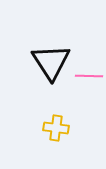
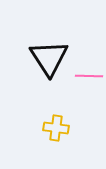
black triangle: moved 2 px left, 4 px up
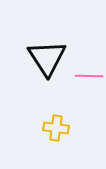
black triangle: moved 2 px left
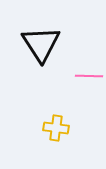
black triangle: moved 6 px left, 14 px up
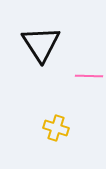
yellow cross: rotated 10 degrees clockwise
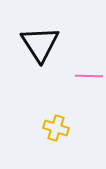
black triangle: moved 1 px left
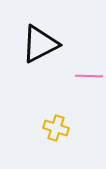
black triangle: rotated 36 degrees clockwise
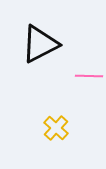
yellow cross: rotated 25 degrees clockwise
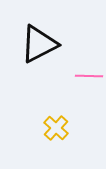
black triangle: moved 1 px left
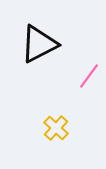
pink line: rotated 56 degrees counterclockwise
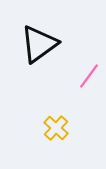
black triangle: rotated 9 degrees counterclockwise
